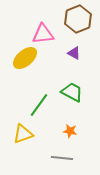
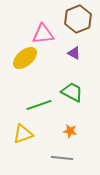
green line: rotated 35 degrees clockwise
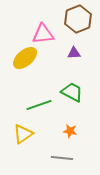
purple triangle: rotated 32 degrees counterclockwise
yellow triangle: rotated 15 degrees counterclockwise
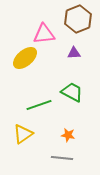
pink triangle: moved 1 px right
orange star: moved 2 px left, 4 px down
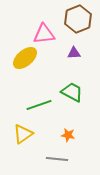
gray line: moved 5 px left, 1 px down
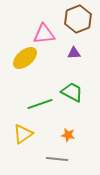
green line: moved 1 px right, 1 px up
